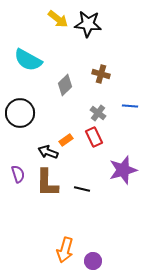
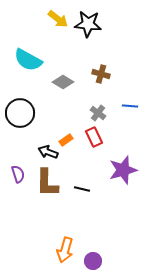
gray diamond: moved 2 px left, 3 px up; rotated 75 degrees clockwise
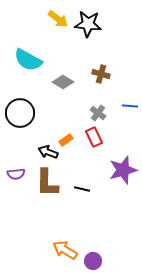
purple semicircle: moved 2 px left; rotated 102 degrees clockwise
orange arrow: rotated 105 degrees clockwise
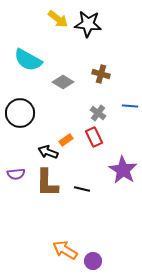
purple star: rotated 24 degrees counterclockwise
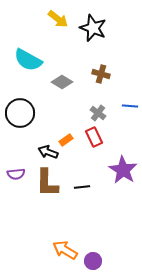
black star: moved 5 px right, 4 px down; rotated 16 degrees clockwise
gray diamond: moved 1 px left
black line: moved 2 px up; rotated 21 degrees counterclockwise
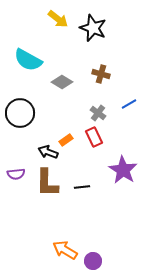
blue line: moved 1 px left, 2 px up; rotated 35 degrees counterclockwise
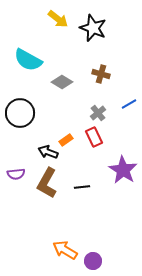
gray cross: rotated 14 degrees clockwise
brown L-shape: rotated 28 degrees clockwise
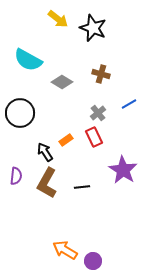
black arrow: moved 3 px left; rotated 36 degrees clockwise
purple semicircle: moved 2 px down; rotated 78 degrees counterclockwise
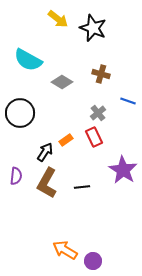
blue line: moved 1 px left, 3 px up; rotated 49 degrees clockwise
black arrow: rotated 66 degrees clockwise
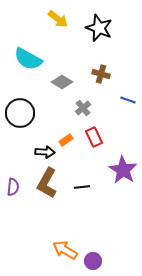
black star: moved 6 px right
cyan semicircle: moved 1 px up
blue line: moved 1 px up
gray cross: moved 15 px left, 5 px up
black arrow: rotated 60 degrees clockwise
purple semicircle: moved 3 px left, 11 px down
